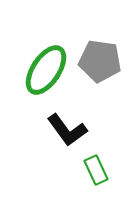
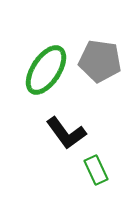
black L-shape: moved 1 px left, 3 px down
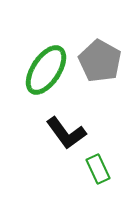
gray pentagon: rotated 21 degrees clockwise
green rectangle: moved 2 px right, 1 px up
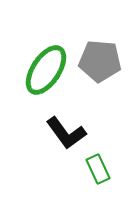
gray pentagon: rotated 24 degrees counterclockwise
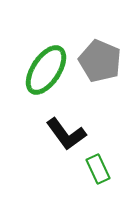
gray pentagon: rotated 18 degrees clockwise
black L-shape: moved 1 px down
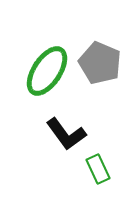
gray pentagon: moved 2 px down
green ellipse: moved 1 px right, 1 px down
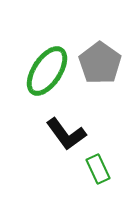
gray pentagon: rotated 12 degrees clockwise
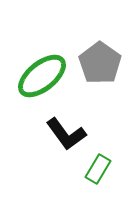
green ellipse: moved 5 px left, 5 px down; rotated 18 degrees clockwise
green rectangle: rotated 56 degrees clockwise
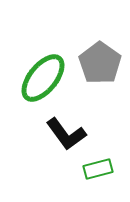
green ellipse: moved 1 px right, 2 px down; rotated 12 degrees counterclockwise
green rectangle: rotated 44 degrees clockwise
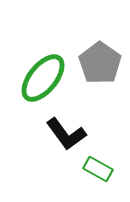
green rectangle: rotated 44 degrees clockwise
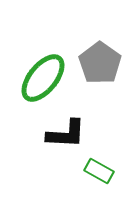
black L-shape: rotated 51 degrees counterclockwise
green rectangle: moved 1 px right, 2 px down
